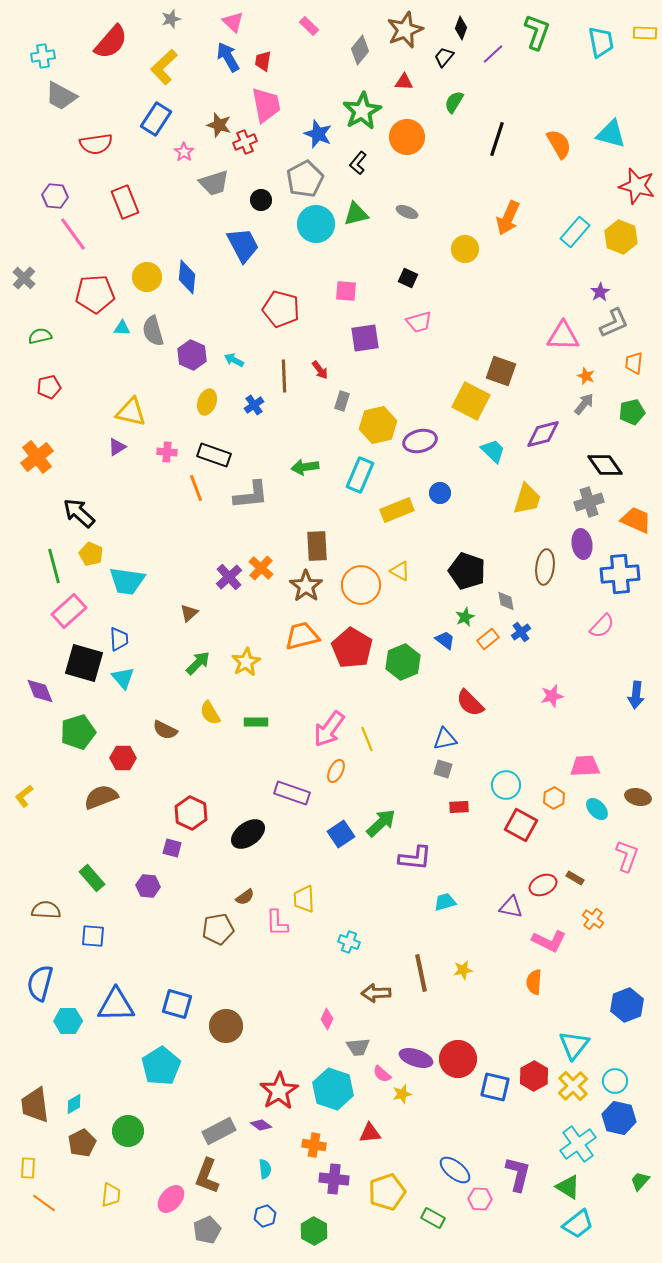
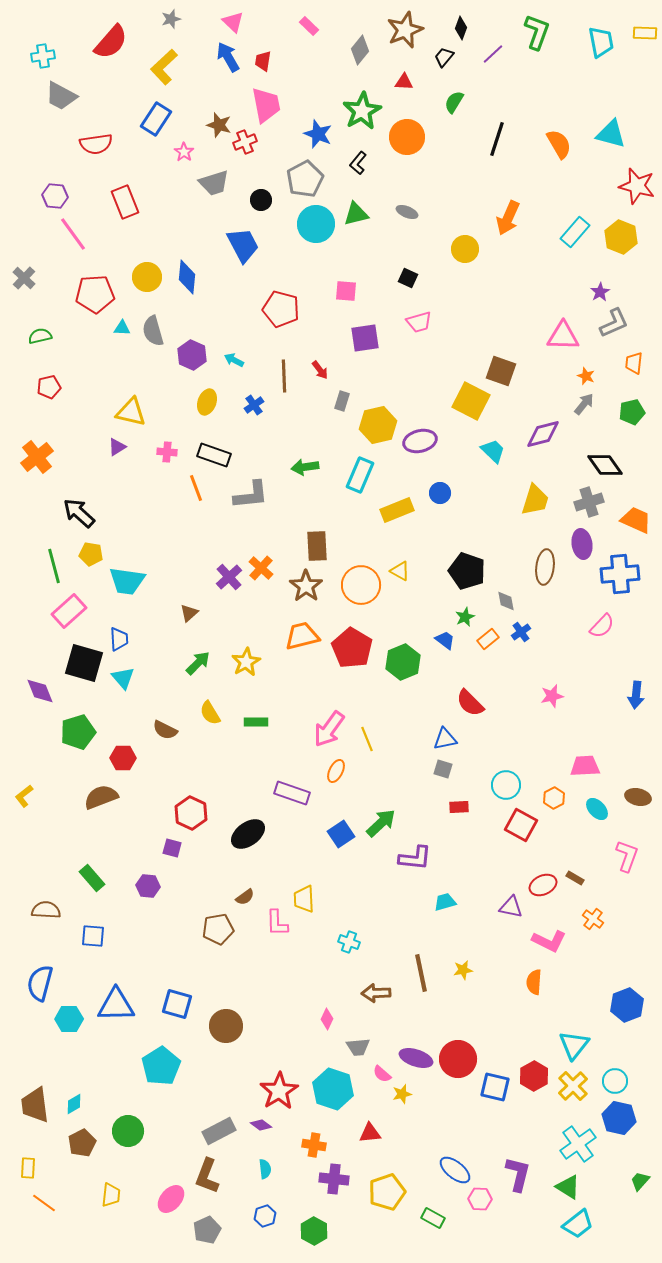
yellow trapezoid at (527, 499): moved 8 px right, 1 px down
yellow pentagon at (91, 554): rotated 15 degrees counterclockwise
cyan hexagon at (68, 1021): moved 1 px right, 2 px up
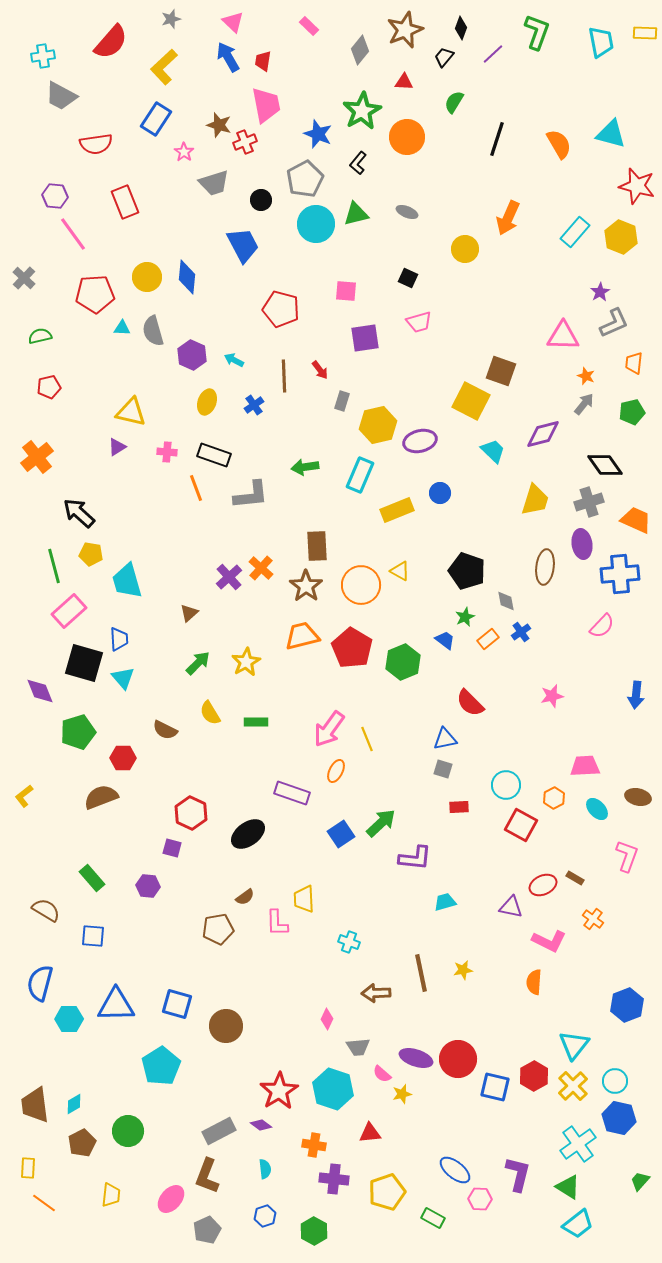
cyan trapezoid at (127, 581): rotated 66 degrees clockwise
brown semicircle at (46, 910): rotated 28 degrees clockwise
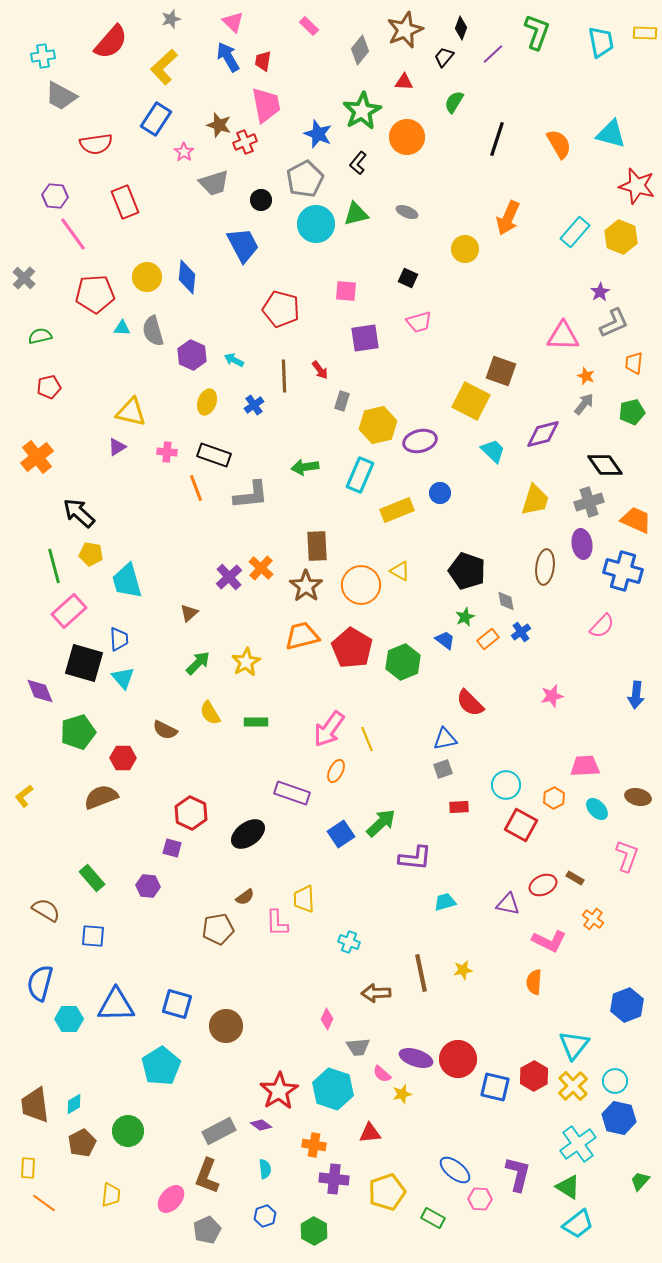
blue cross at (620, 574): moved 3 px right, 3 px up; rotated 21 degrees clockwise
gray square at (443, 769): rotated 36 degrees counterclockwise
purple triangle at (511, 907): moved 3 px left, 3 px up
